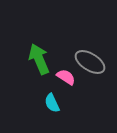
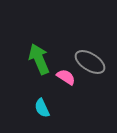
cyan semicircle: moved 10 px left, 5 px down
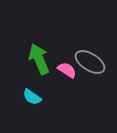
pink semicircle: moved 1 px right, 7 px up
cyan semicircle: moved 10 px left, 11 px up; rotated 30 degrees counterclockwise
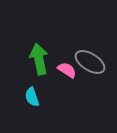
green arrow: rotated 12 degrees clockwise
cyan semicircle: rotated 36 degrees clockwise
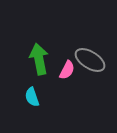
gray ellipse: moved 2 px up
pink semicircle: rotated 84 degrees clockwise
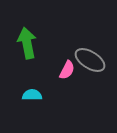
green arrow: moved 12 px left, 16 px up
cyan semicircle: moved 2 px up; rotated 108 degrees clockwise
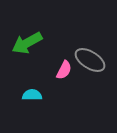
green arrow: rotated 108 degrees counterclockwise
pink semicircle: moved 3 px left
